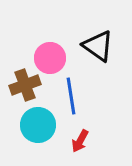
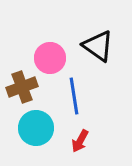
brown cross: moved 3 px left, 2 px down
blue line: moved 3 px right
cyan circle: moved 2 px left, 3 px down
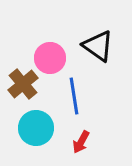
brown cross: moved 1 px right, 3 px up; rotated 20 degrees counterclockwise
red arrow: moved 1 px right, 1 px down
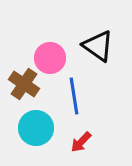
brown cross: moved 1 px right; rotated 16 degrees counterclockwise
red arrow: rotated 15 degrees clockwise
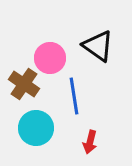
red arrow: moved 9 px right; rotated 30 degrees counterclockwise
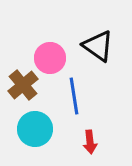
brown cross: moved 1 px left, 1 px down; rotated 16 degrees clockwise
cyan circle: moved 1 px left, 1 px down
red arrow: rotated 20 degrees counterclockwise
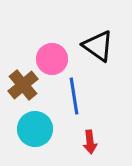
pink circle: moved 2 px right, 1 px down
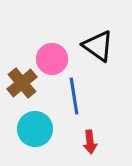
brown cross: moved 1 px left, 2 px up
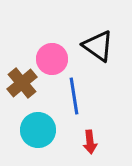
cyan circle: moved 3 px right, 1 px down
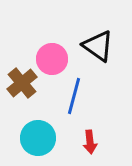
blue line: rotated 24 degrees clockwise
cyan circle: moved 8 px down
